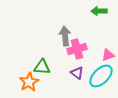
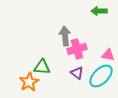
pink triangle: rotated 32 degrees clockwise
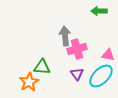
purple triangle: moved 1 px down; rotated 16 degrees clockwise
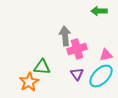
pink triangle: moved 2 px left; rotated 24 degrees counterclockwise
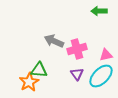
gray arrow: moved 11 px left, 5 px down; rotated 60 degrees counterclockwise
green triangle: moved 3 px left, 3 px down
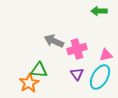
cyan ellipse: moved 1 px left, 1 px down; rotated 15 degrees counterclockwise
orange star: moved 1 px down
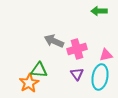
cyan ellipse: rotated 20 degrees counterclockwise
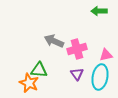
orange star: rotated 18 degrees counterclockwise
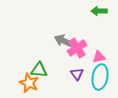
gray arrow: moved 10 px right
pink cross: moved 1 px up; rotated 18 degrees counterclockwise
pink triangle: moved 7 px left, 2 px down
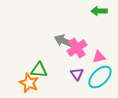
cyan ellipse: rotated 35 degrees clockwise
